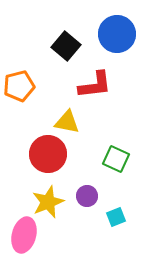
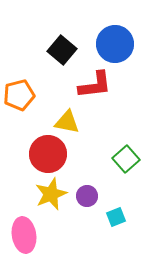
blue circle: moved 2 px left, 10 px down
black square: moved 4 px left, 4 px down
orange pentagon: moved 9 px down
green square: moved 10 px right; rotated 24 degrees clockwise
yellow star: moved 3 px right, 8 px up
pink ellipse: rotated 24 degrees counterclockwise
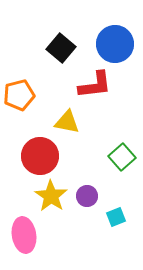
black square: moved 1 px left, 2 px up
red circle: moved 8 px left, 2 px down
green square: moved 4 px left, 2 px up
yellow star: moved 2 px down; rotated 16 degrees counterclockwise
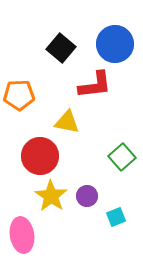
orange pentagon: rotated 12 degrees clockwise
pink ellipse: moved 2 px left
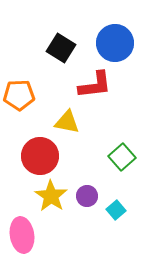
blue circle: moved 1 px up
black square: rotated 8 degrees counterclockwise
cyan square: moved 7 px up; rotated 18 degrees counterclockwise
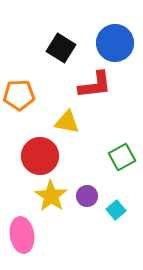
green square: rotated 12 degrees clockwise
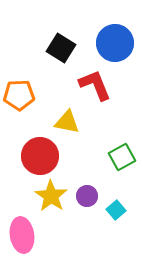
red L-shape: rotated 105 degrees counterclockwise
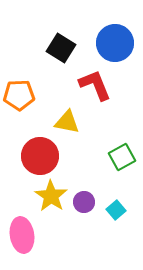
purple circle: moved 3 px left, 6 px down
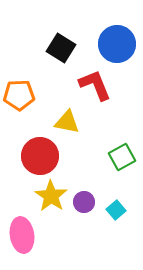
blue circle: moved 2 px right, 1 px down
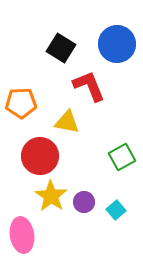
red L-shape: moved 6 px left, 1 px down
orange pentagon: moved 2 px right, 8 px down
